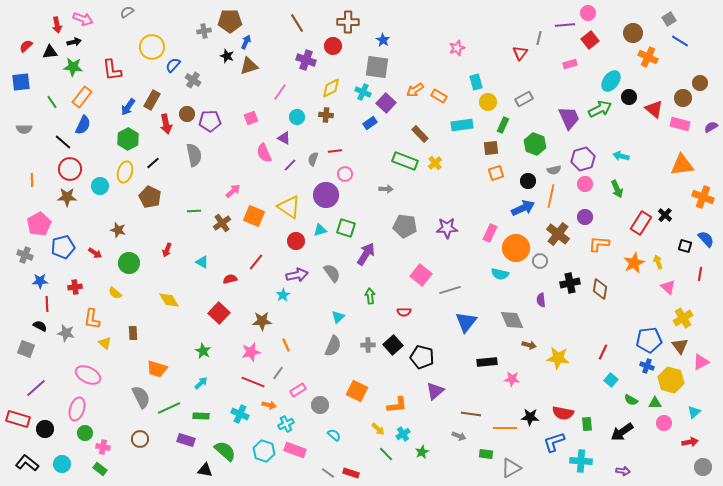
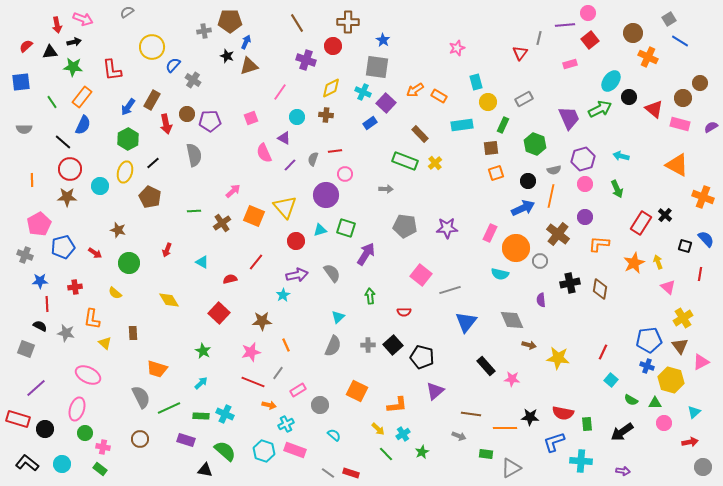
orange triangle at (682, 165): moved 5 px left; rotated 35 degrees clockwise
yellow triangle at (289, 207): moved 4 px left; rotated 15 degrees clockwise
black rectangle at (487, 362): moved 1 px left, 4 px down; rotated 54 degrees clockwise
cyan cross at (240, 414): moved 15 px left
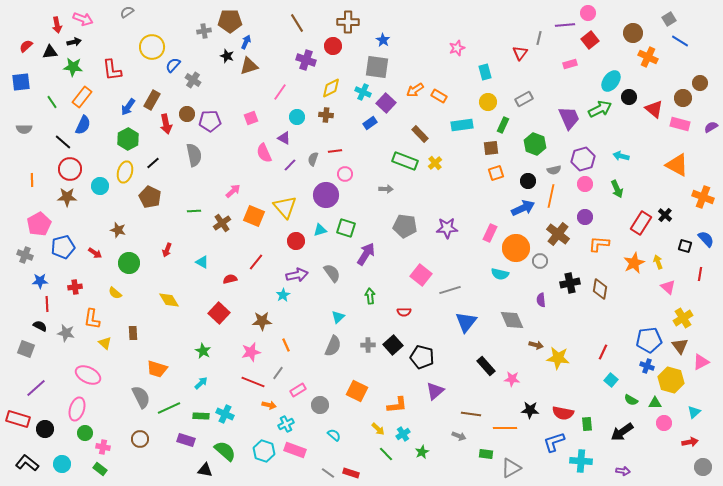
cyan rectangle at (476, 82): moved 9 px right, 10 px up
brown arrow at (529, 345): moved 7 px right
black star at (530, 417): moved 7 px up
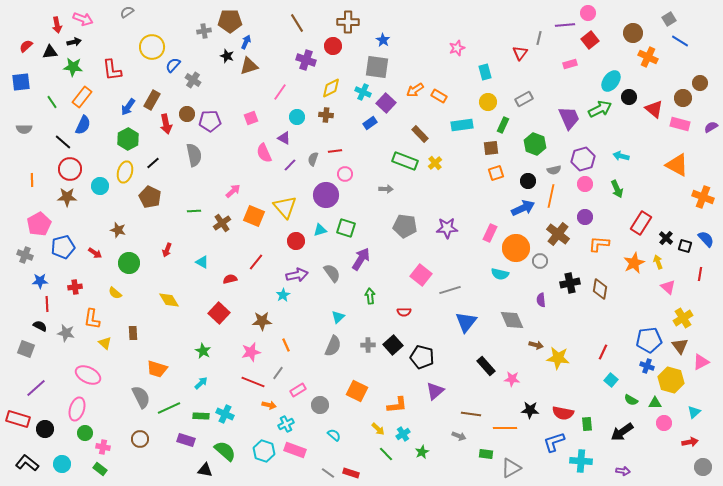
black cross at (665, 215): moved 1 px right, 23 px down
purple arrow at (366, 254): moved 5 px left, 5 px down
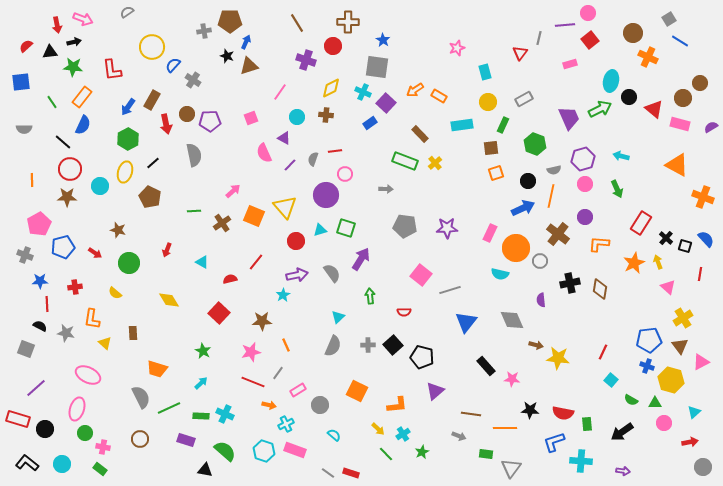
cyan ellipse at (611, 81): rotated 25 degrees counterclockwise
gray triangle at (511, 468): rotated 25 degrees counterclockwise
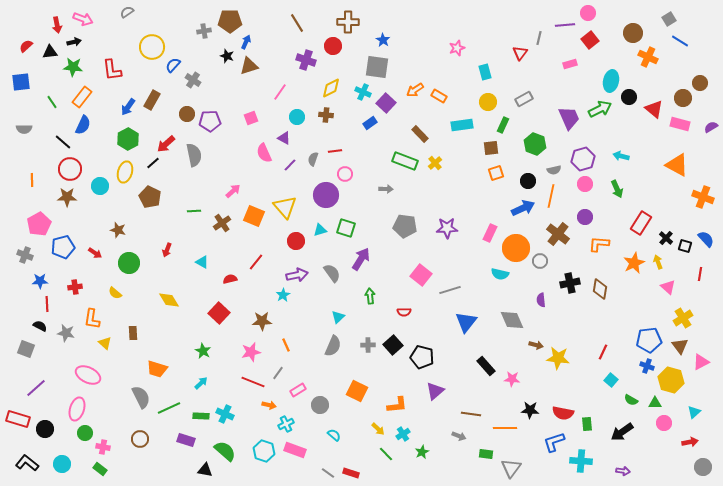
red arrow at (166, 124): moved 20 px down; rotated 60 degrees clockwise
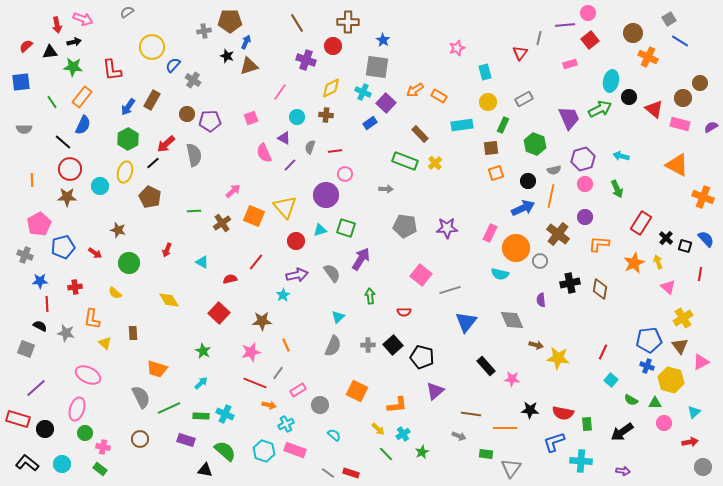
gray semicircle at (313, 159): moved 3 px left, 12 px up
red line at (253, 382): moved 2 px right, 1 px down
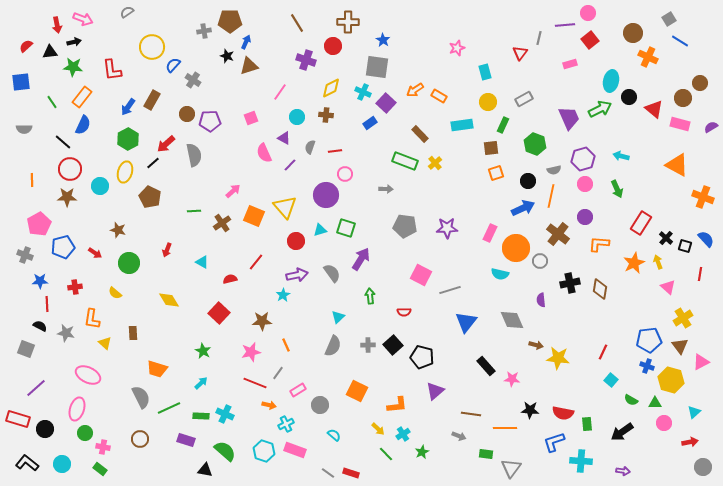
pink square at (421, 275): rotated 10 degrees counterclockwise
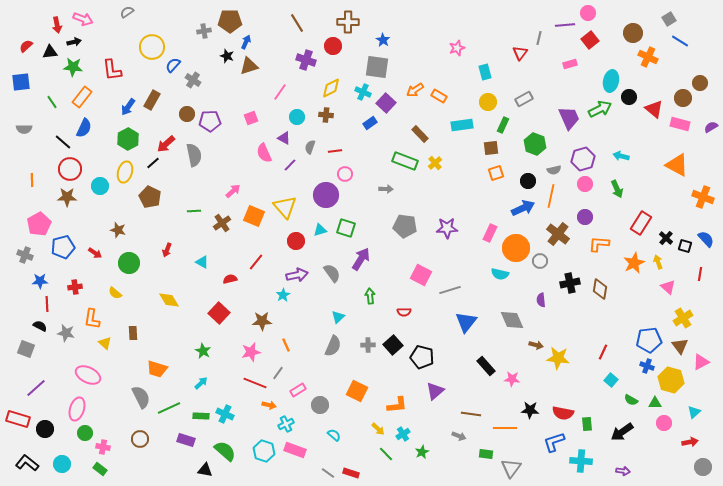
blue semicircle at (83, 125): moved 1 px right, 3 px down
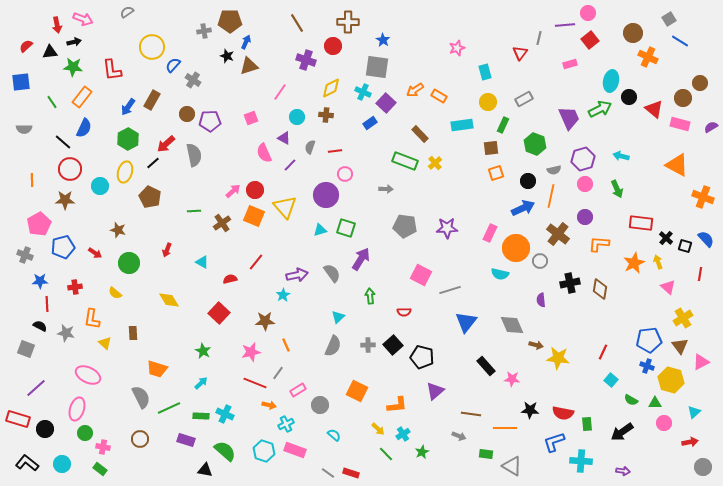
brown star at (67, 197): moved 2 px left, 3 px down
red rectangle at (641, 223): rotated 65 degrees clockwise
red circle at (296, 241): moved 41 px left, 51 px up
gray diamond at (512, 320): moved 5 px down
brown star at (262, 321): moved 3 px right
gray triangle at (511, 468): moved 1 px right, 2 px up; rotated 35 degrees counterclockwise
